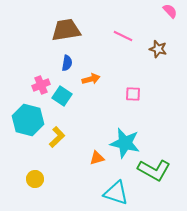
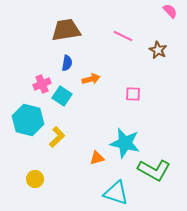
brown star: moved 1 px down; rotated 12 degrees clockwise
pink cross: moved 1 px right, 1 px up
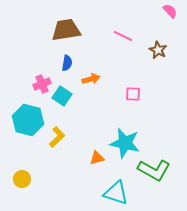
yellow circle: moved 13 px left
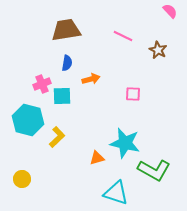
cyan square: rotated 36 degrees counterclockwise
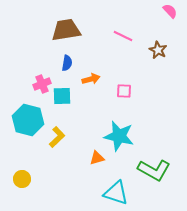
pink square: moved 9 px left, 3 px up
cyan star: moved 6 px left, 7 px up
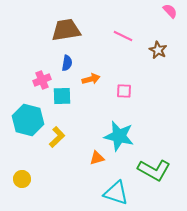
pink cross: moved 4 px up
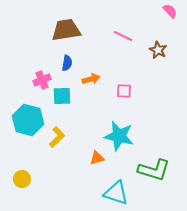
green L-shape: rotated 12 degrees counterclockwise
